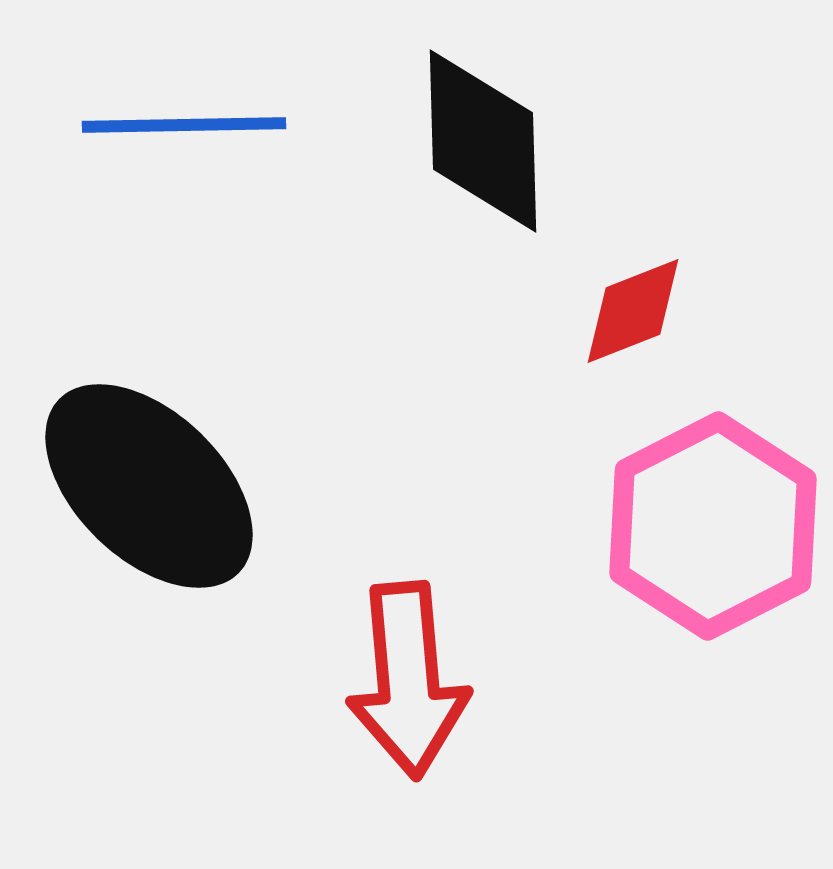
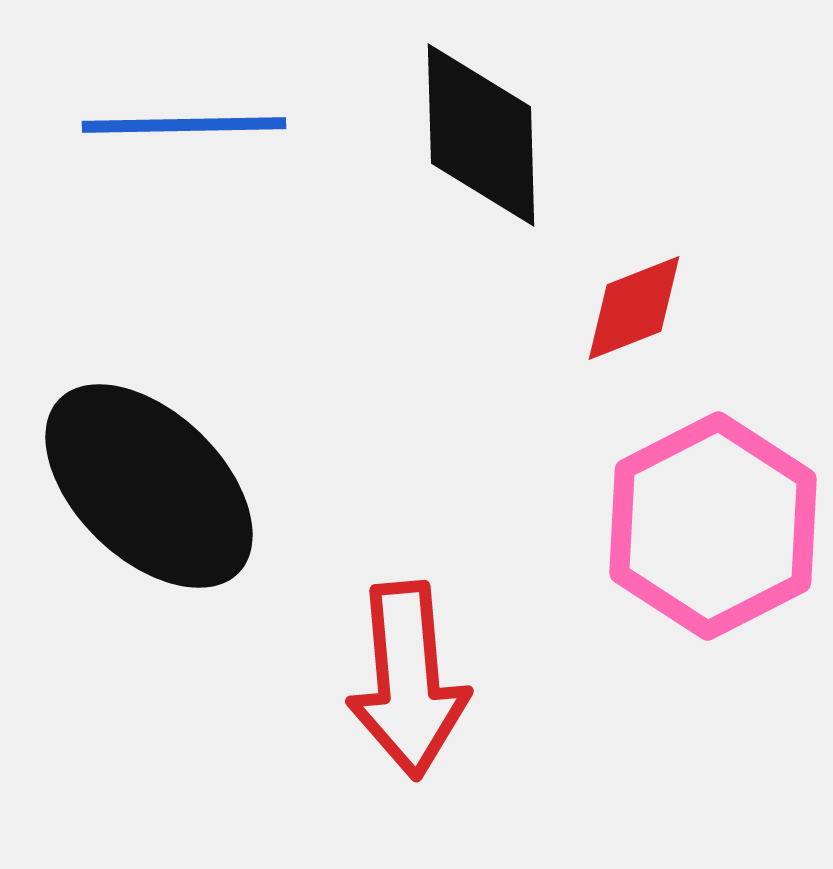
black diamond: moved 2 px left, 6 px up
red diamond: moved 1 px right, 3 px up
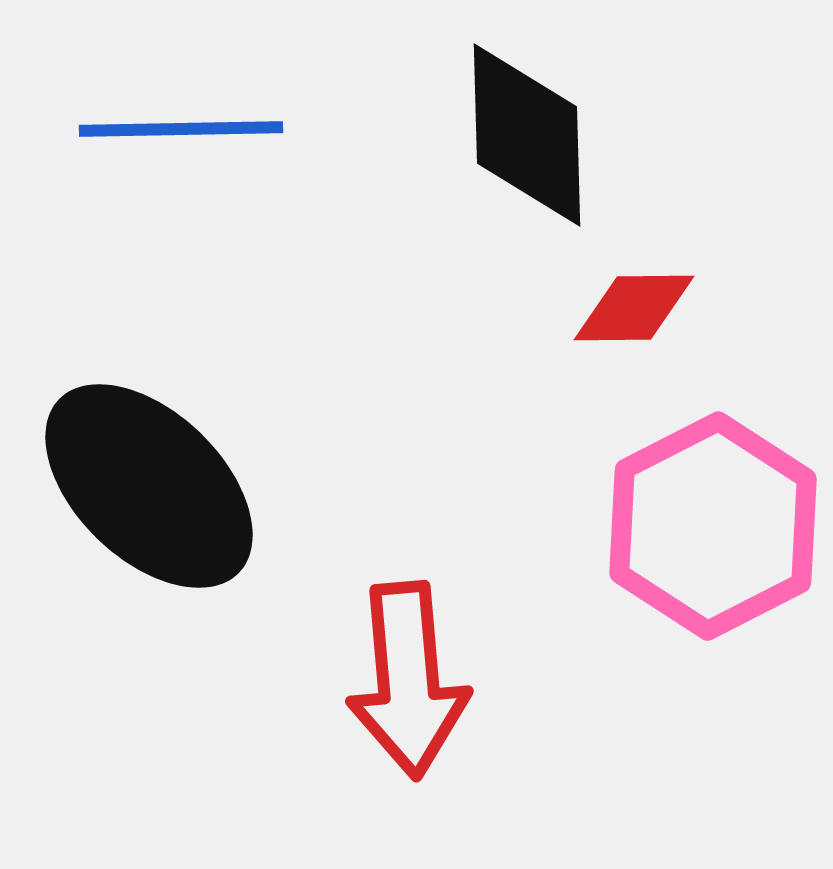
blue line: moved 3 px left, 4 px down
black diamond: moved 46 px right
red diamond: rotated 21 degrees clockwise
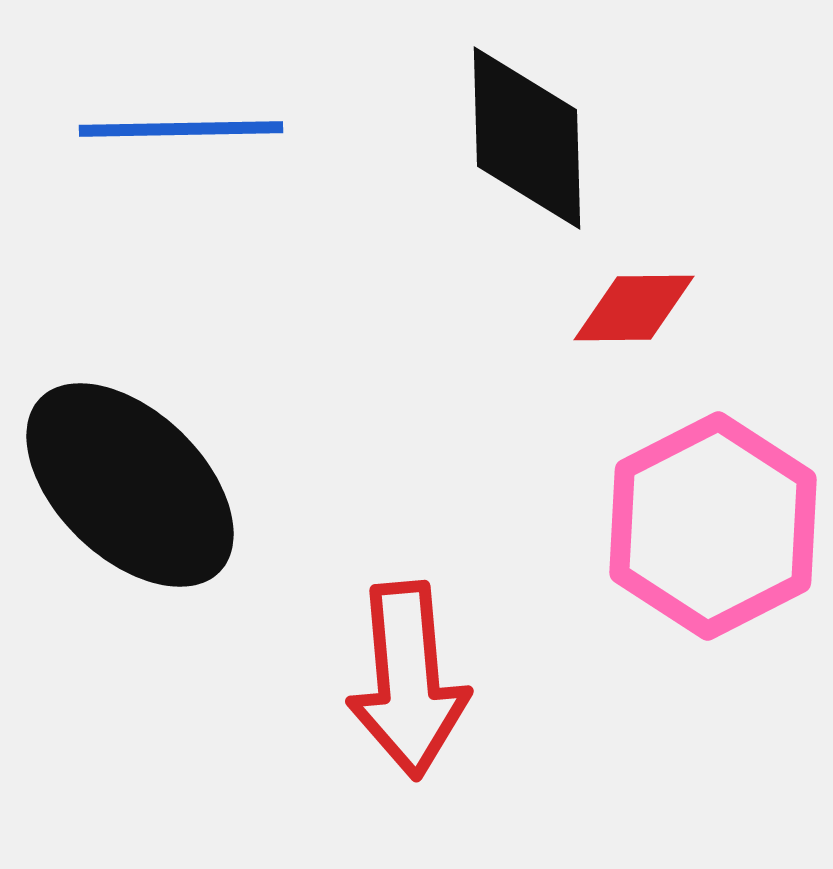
black diamond: moved 3 px down
black ellipse: moved 19 px left, 1 px up
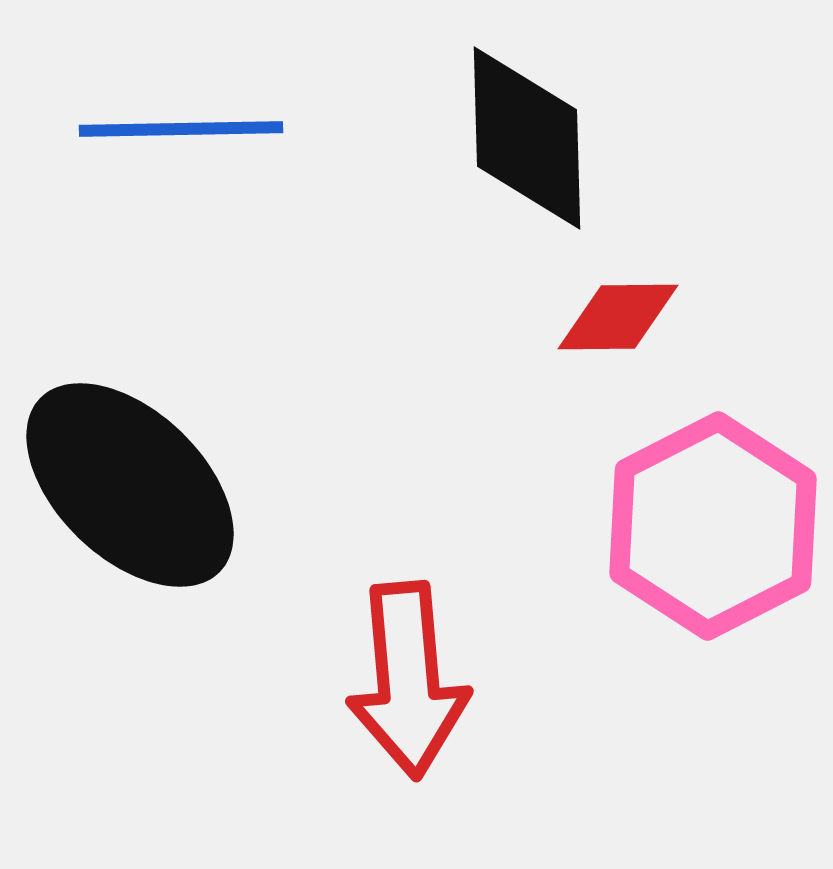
red diamond: moved 16 px left, 9 px down
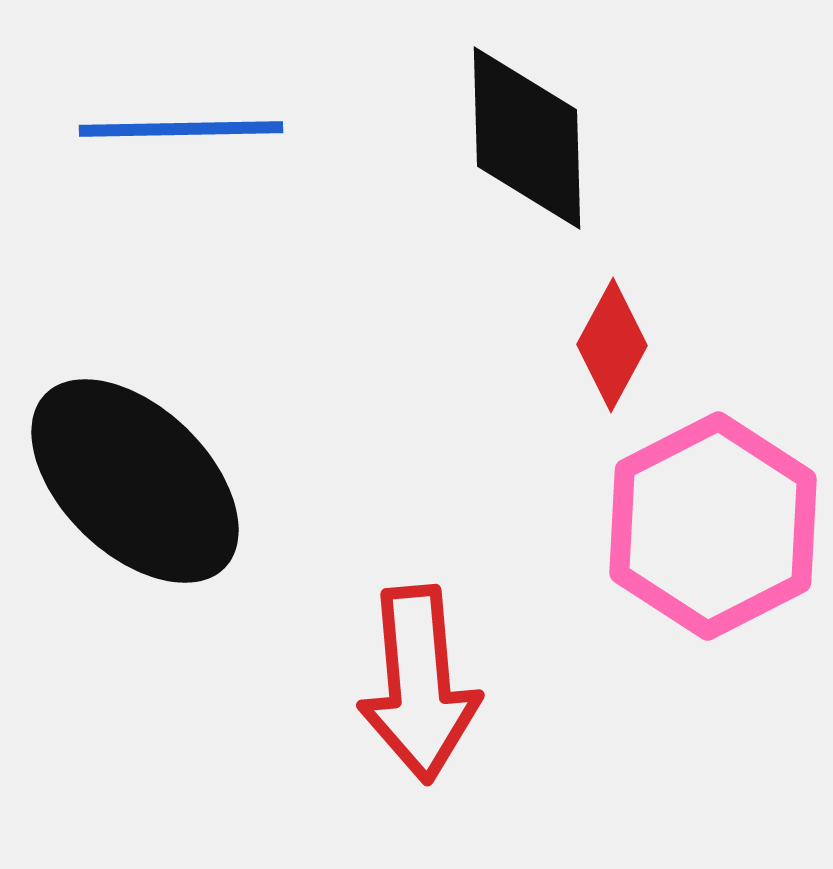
red diamond: moved 6 px left, 28 px down; rotated 61 degrees counterclockwise
black ellipse: moved 5 px right, 4 px up
red arrow: moved 11 px right, 4 px down
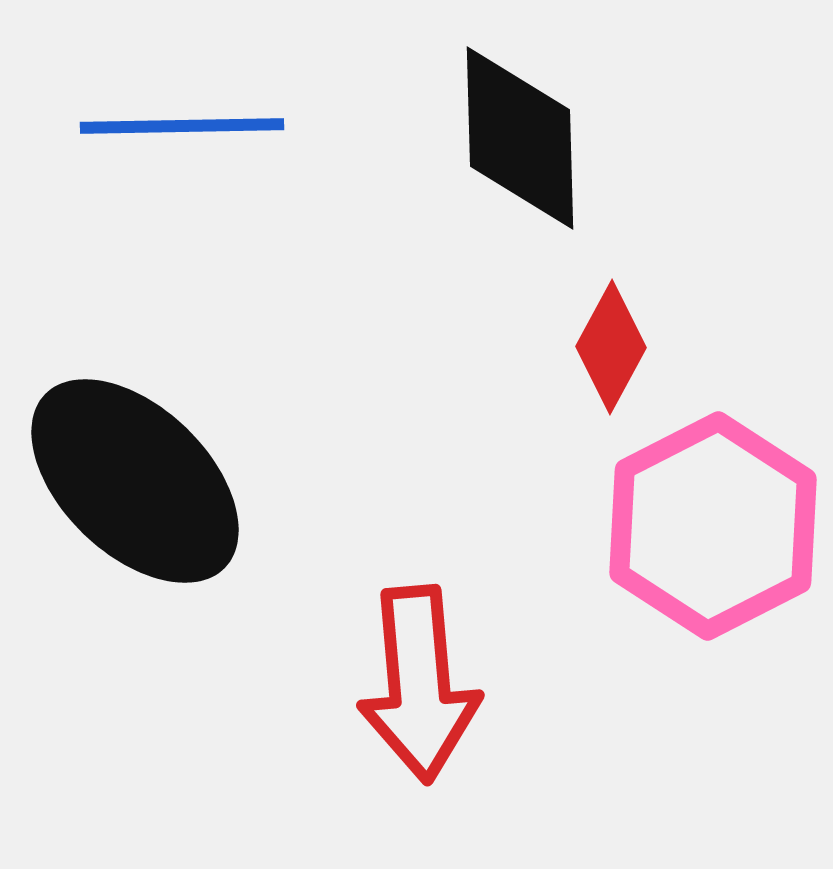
blue line: moved 1 px right, 3 px up
black diamond: moved 7 px left
red diamond: moved 1 px left, 2 px down
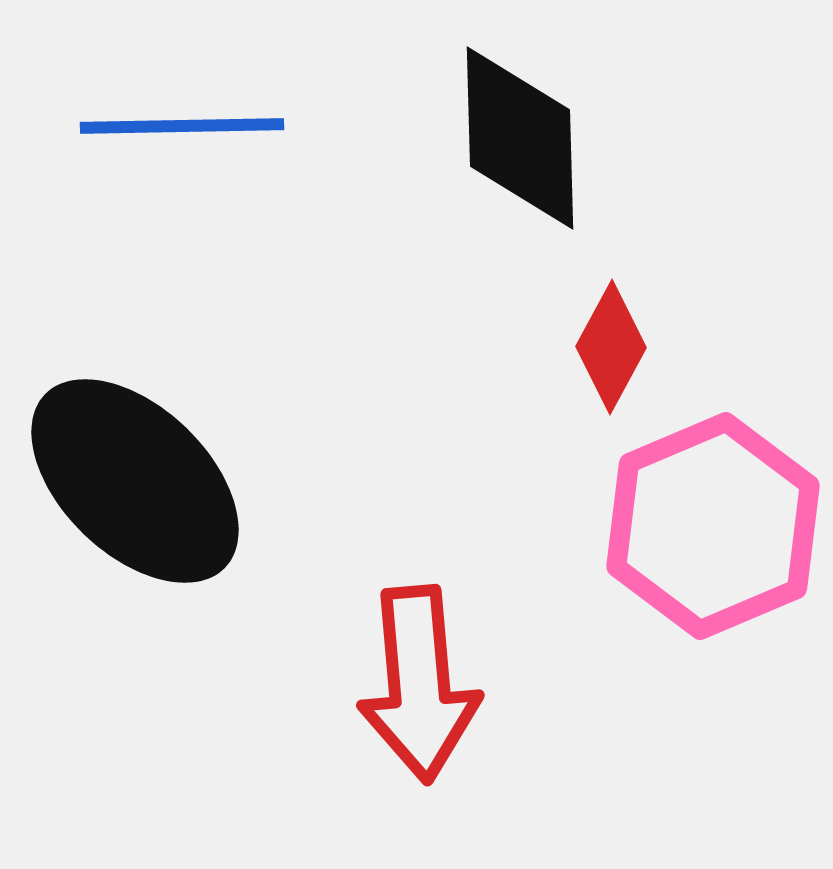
pink hexagon: rotated 4 degrees clockwise
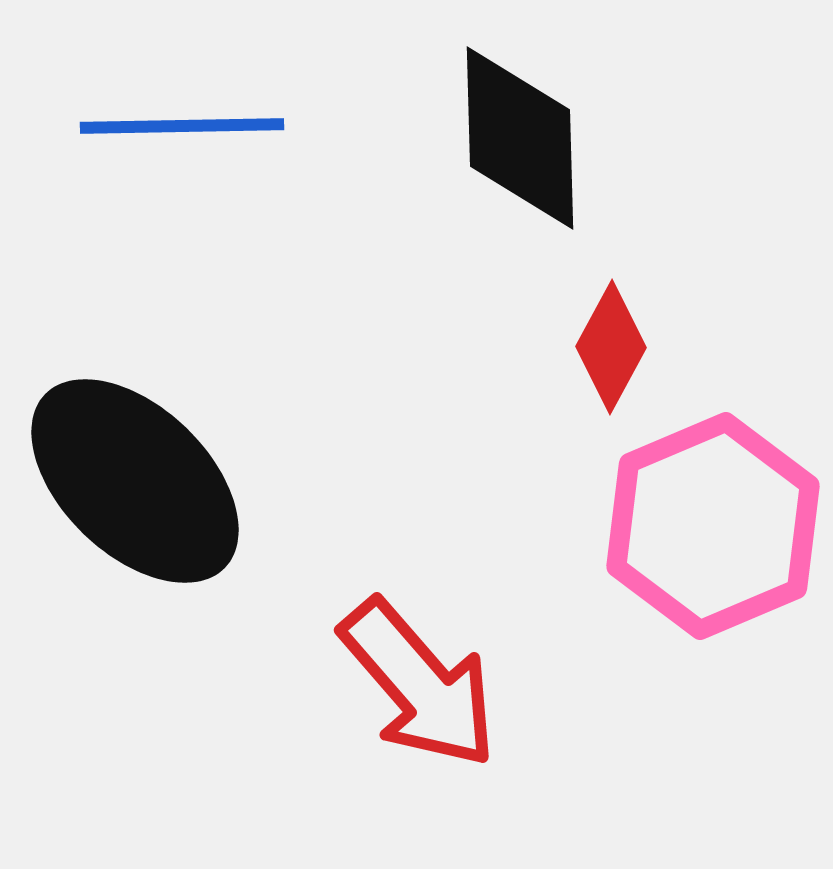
red arrow: rotated 36 degrees counterclockwise
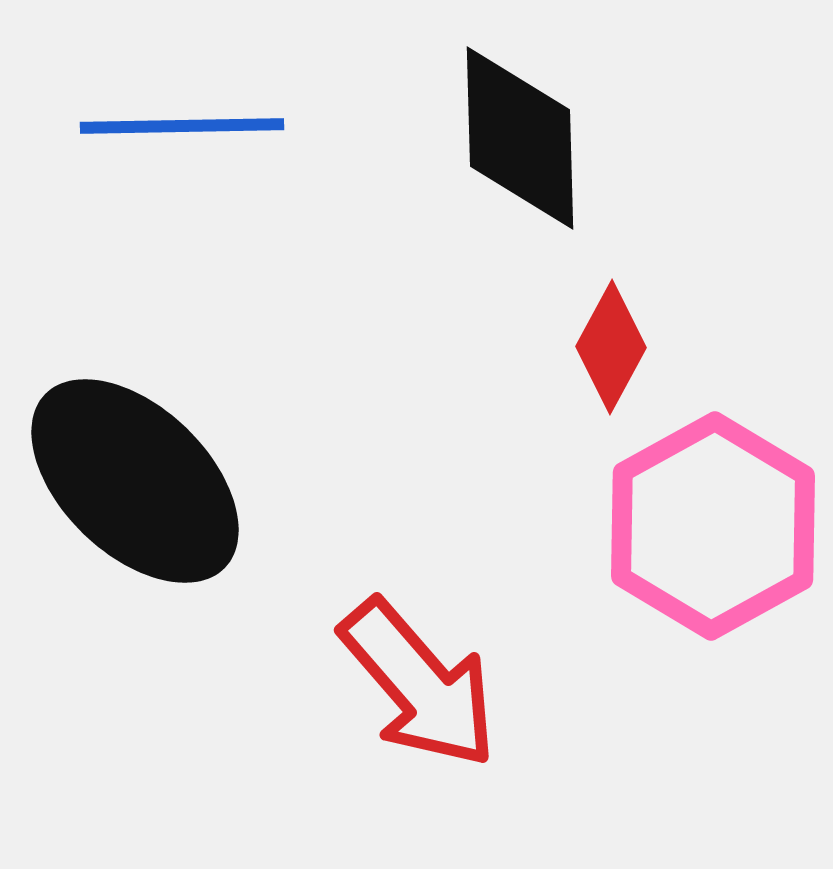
pink hexagon: rotated 6 degrees counterclockwise
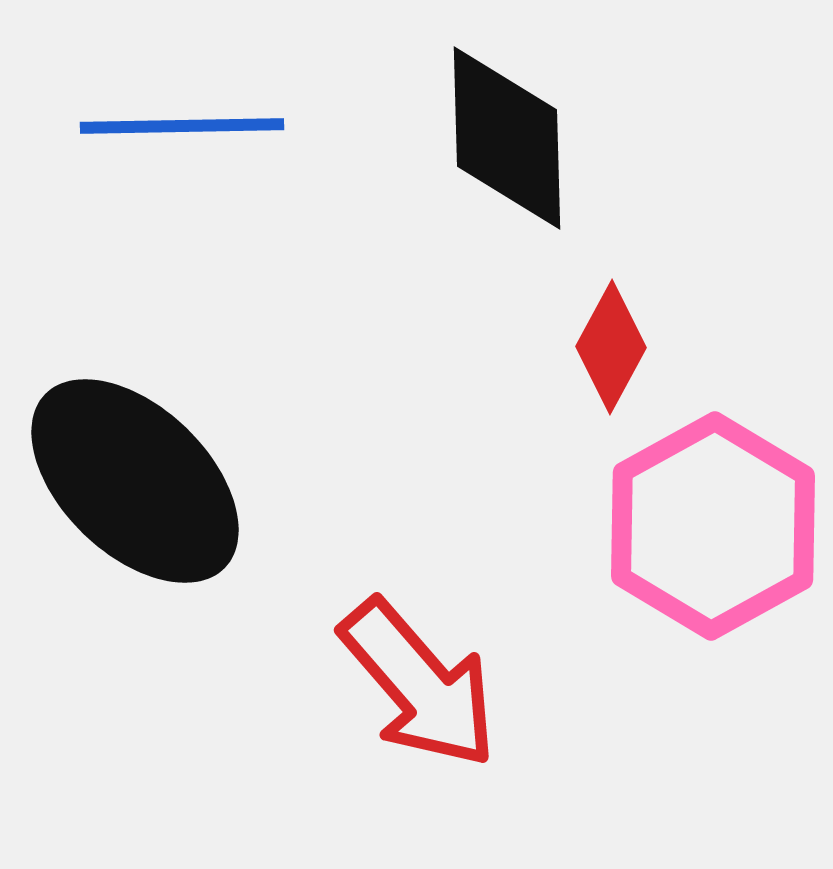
black diamond: moved 13 px left
